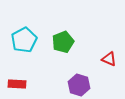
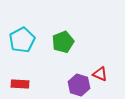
cyan pentagon: moved 2 px left
red triangle: moved 9 px left, 15 px down
red rectangle: moved 3 px right
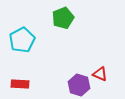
green pentagon: moved 24 px up
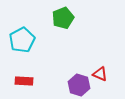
red rectangle: moved 4 px right, 3 px up
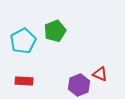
green pentagon: moved 8 px left, 13 px down
cyan pentagon: moved 1 px right, 1 px down
purple hexagon: rotated 20 degrees clockwise
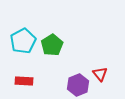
green pentagon: moved 3 px left, 14 px down; rotated 10 degrees counterclockwise
red triangle: rotated 28 degrees clockwise
purple hexagon: moved 1 px left
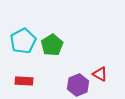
red triangle: rotated 21 degrees counterclockwise
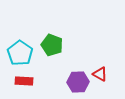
cyan pentagon: moved 3 px left, 12 px down; rotated 10 degrees counterclockwise
green pentagon: rotated 20 degrees counterclockwise
purple hexagon: moved 3 px up; rotated 20 degrees clockwise
